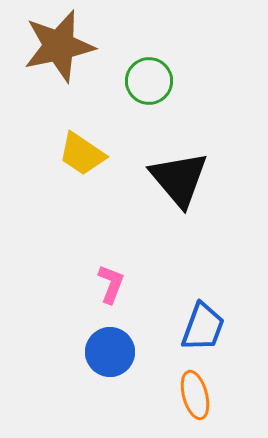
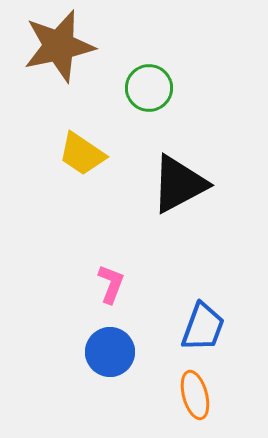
green circle: moved 7 px down
black triangle: moved 5 px down; rotated 42 degrees clockwise
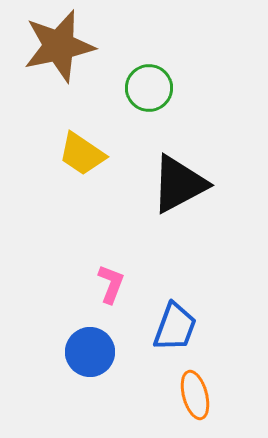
blue trapezoid: moved 28 px left
blue circle: moved 20 px left
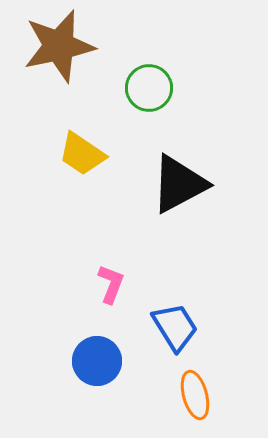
blue trapezoid: rotated 52 degrees counterclockwise
blue circle: moved 7 px right, 9 px down
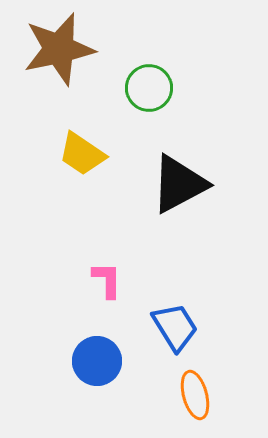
brown star: moved 3 px down
pink L-shape: moved 4 px left, 4 px up; rotated 21 degrees counterclockwise
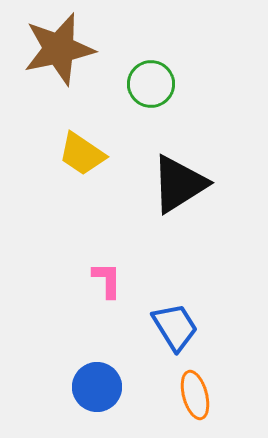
green circle: moved 2 px right, 4 px up
black triangle: rotated 4 degrees counterclockwise
blue circle: moved 26 px down
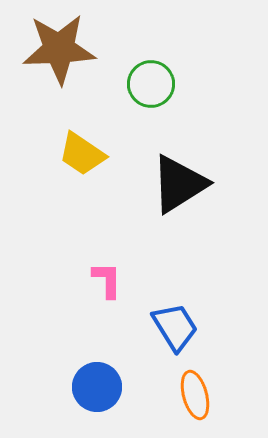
brown star: rotated 10 degrees clockwise
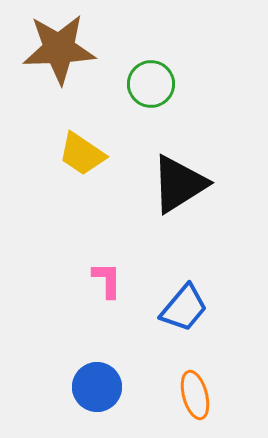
blue trapezoid: moved 9 px right, 19 px up; rotated 72 degrees clockwise
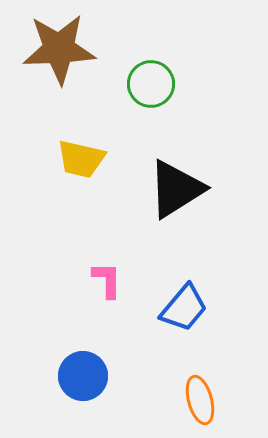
yellow trapezoid: moved 1 px left, 5 px down; rotated 21 degrees counterclockwise
black triangle: moved 3 px left, 5 px down
blue circle: moved 14 px left, 11 px up
orange ellipse: moved 5 px right, 5 px down
